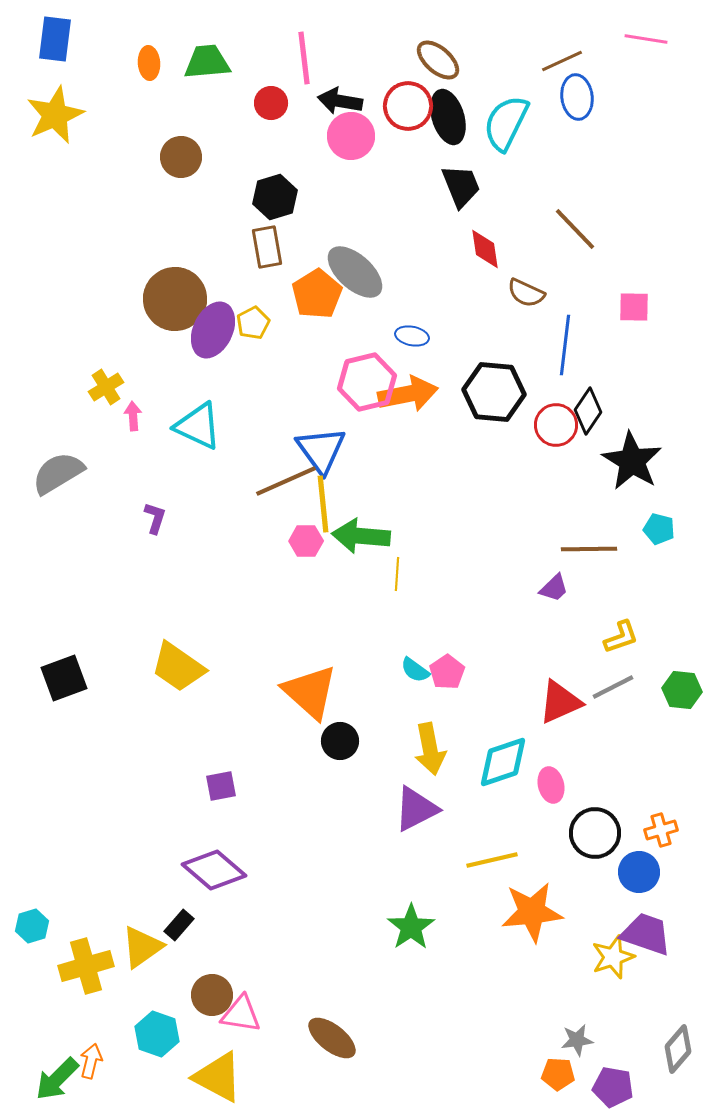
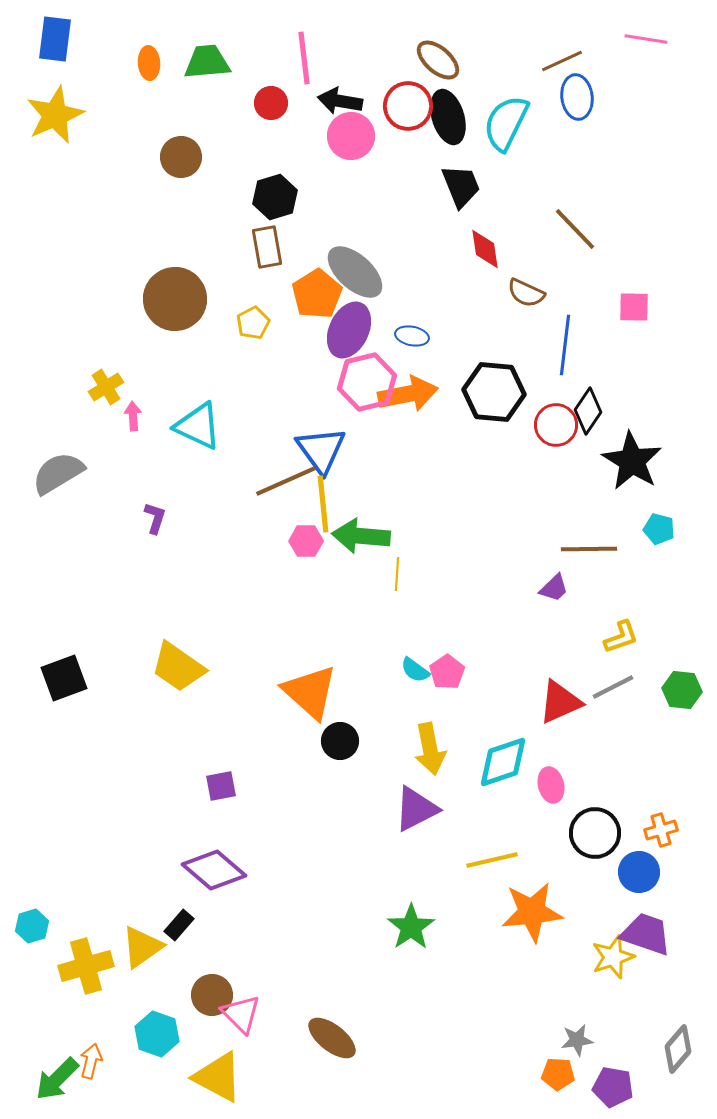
purple ellipse at (213, 330): moved 136 px right
pink triangle at (241, 1014): rotated 36 degrees clockwise
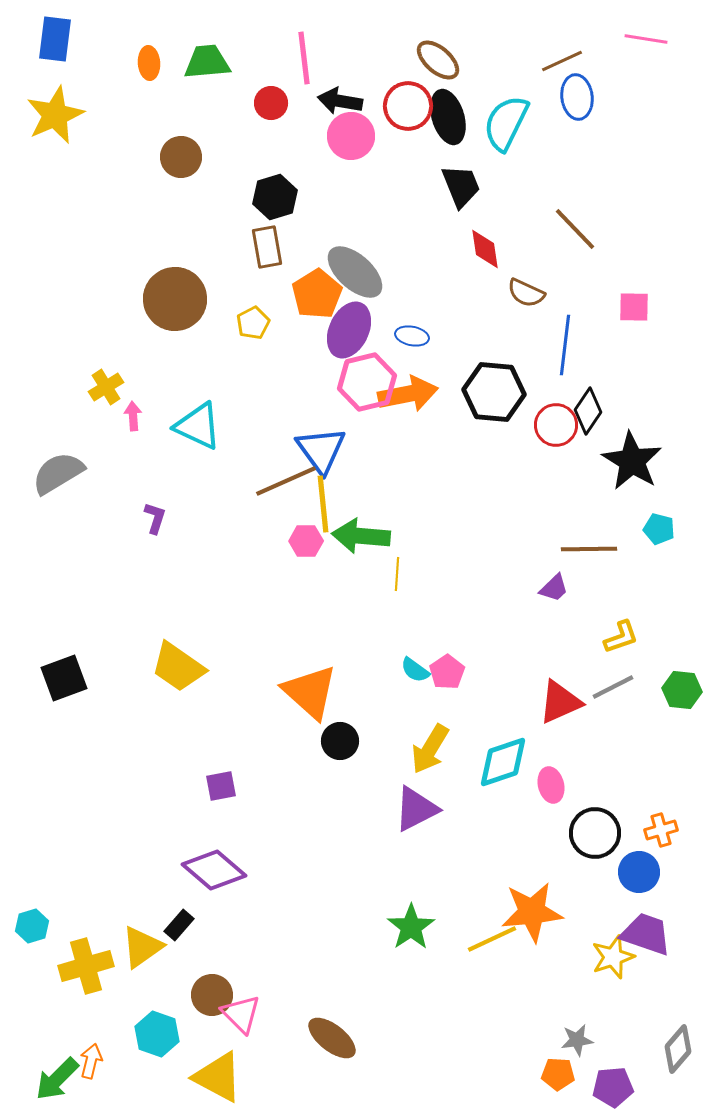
yellow arrow at (430, 749): rotated 42 degrees clockwise
yellow line at (492, 860): moved 79 px down; rotated 12 degrees counterclockwise
purple pentagon at (613, 1087): rotated 15 degrees counterclockwise
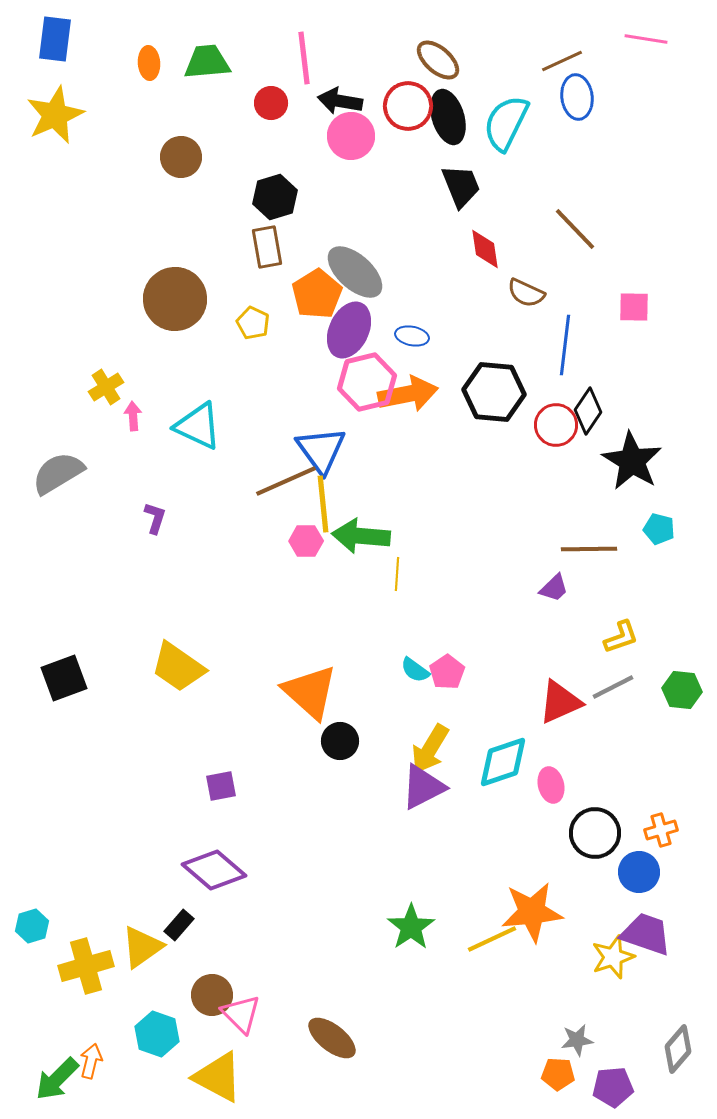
yellow pentagon at (253, 323): rotated 20 degrees counterclockwise
purple triangle at (416, 809): moved 7 px right, 22 px up
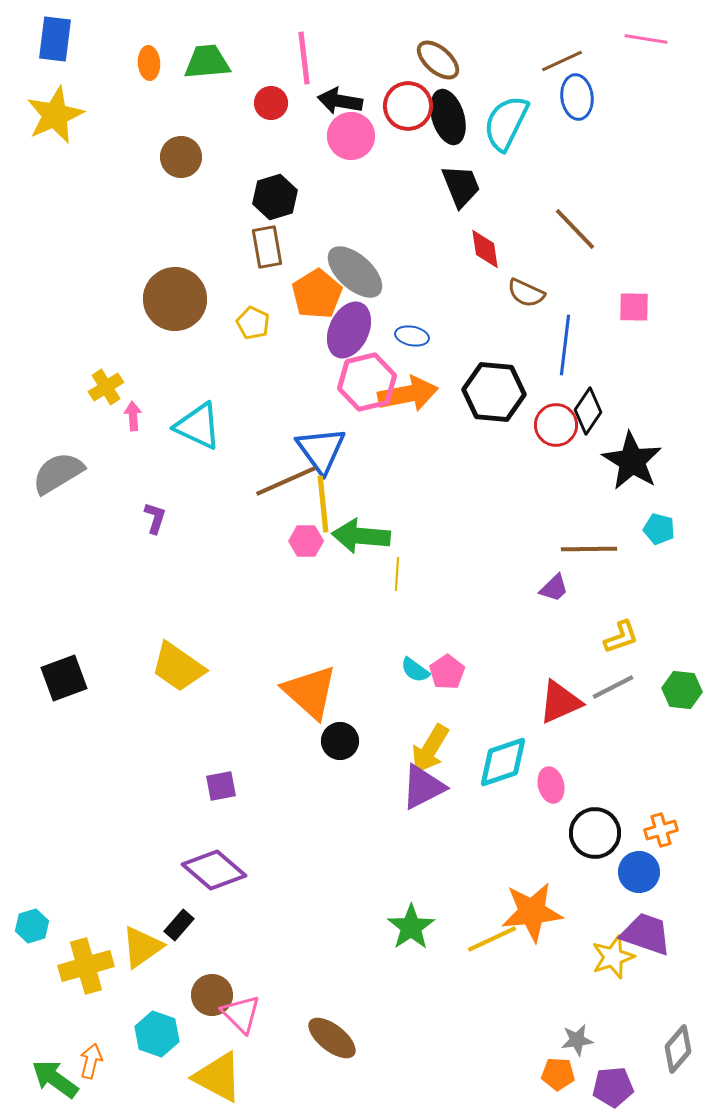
green arrow at (57, 1079): moved 2 px left; rotated 81 degrees clockwise
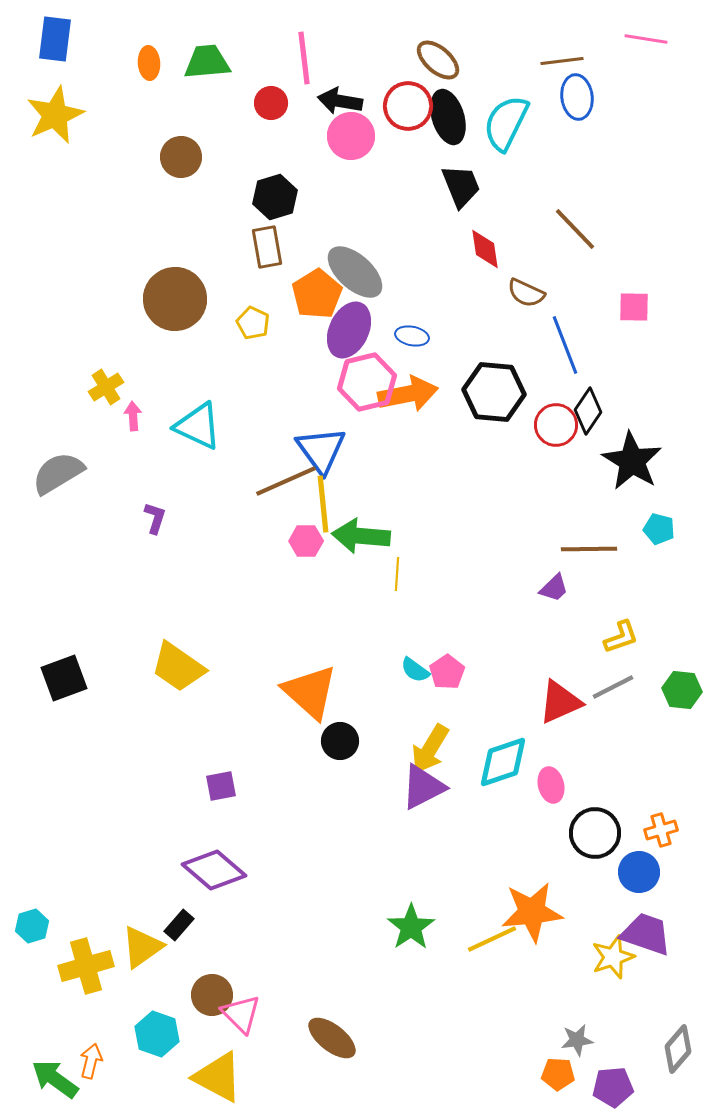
brown line at (562, 61): rotated 18 degrees clockwise
blue line at (565, 345): rotated 28 degrees counterclockwise
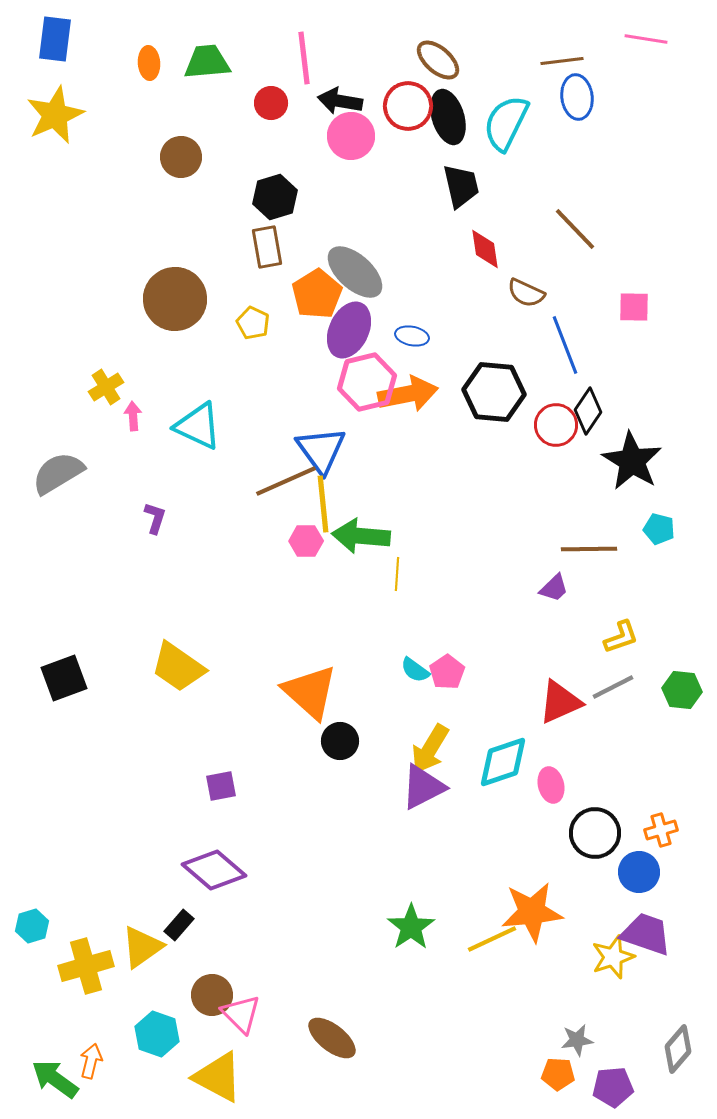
black trapezoid at (461, 186): rotated 9 degrees clockwise
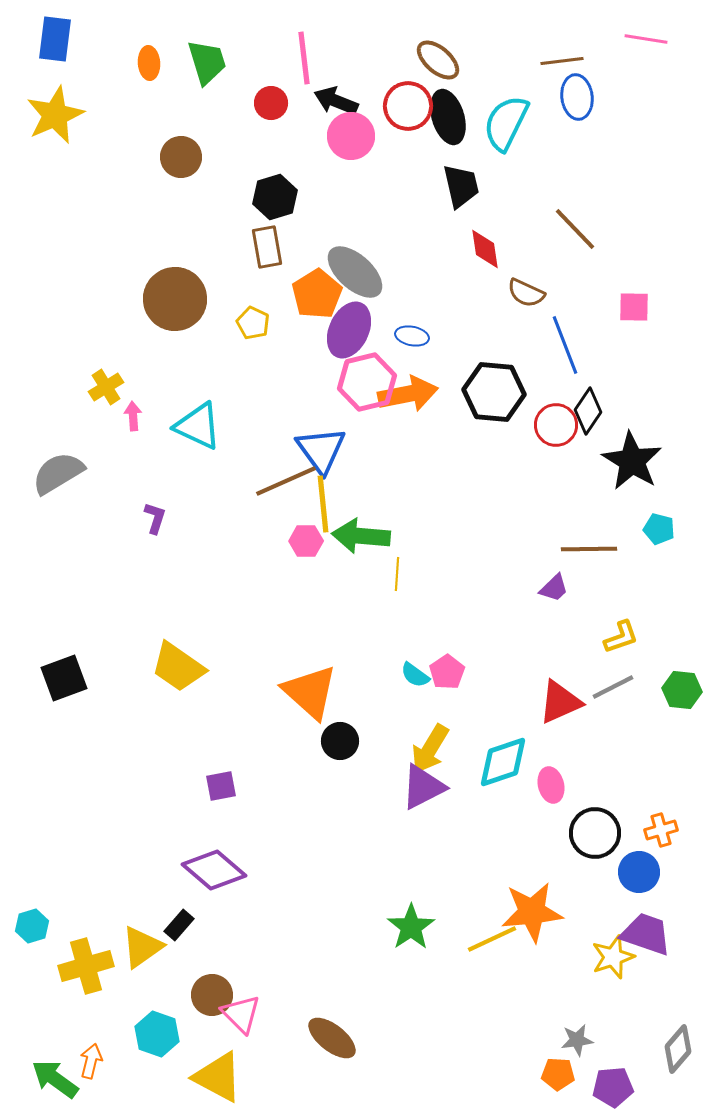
green trapezoid at (207, 62): rotated 78 degrees clockwise
black arrow at (340, 101): moved 4 px left; rotated 12 degrees clockwise
cyan semicircle at (415, 670): moved 5 px down
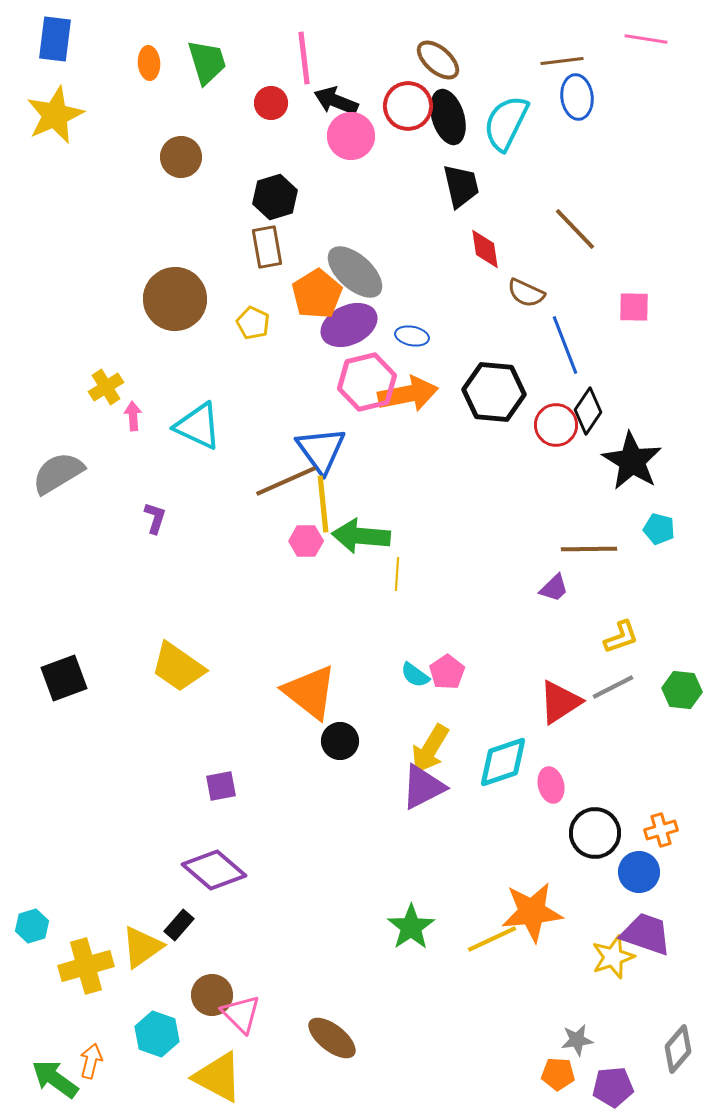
purple ellipse at (349, 330): moved 5 px up; rotated 40 degrees clockwise
orange triangle at (310, 692): rotated 4 degrees counterclockwise
red triangle at (560, 702): rotated 9 degrees counterclockwise
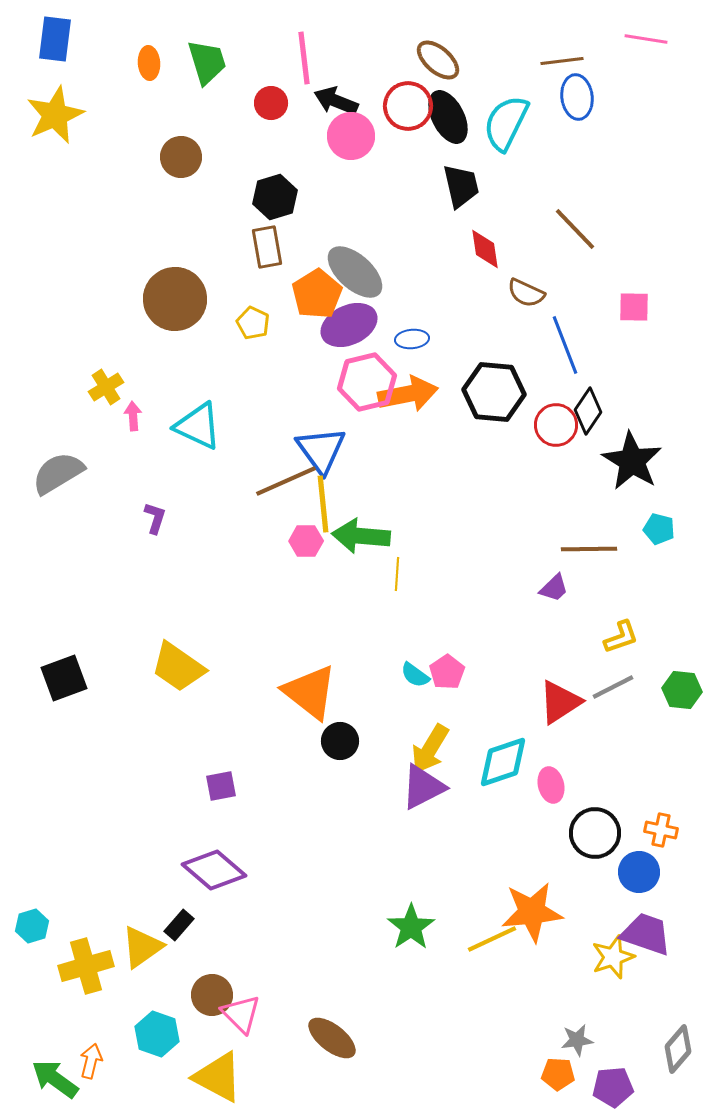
black ellipse at (448, 117): rotated 10 degrees counterclockwise
blue ellipse at (412, 336): moved 3 px down; rotated 16 degrees counterclockwise
orange cross at (661, 830): rotated 28 degrees clockwise
